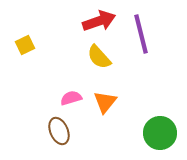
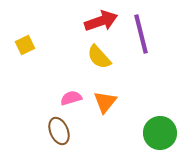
red arrow: moved 2 px right
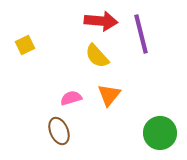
red arrow: rotated 24 degrees clockwise
yellow semicircle: moved 2 px left, 1 px up
orange triangle: moved 4 px right, 7 px up
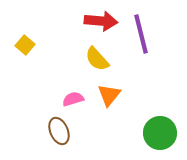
yellow square: rotated 24 degrees counterclockwise
yellow semicircle: moved 3 px down
pink semicircle: moved 2 px right, 1 px down
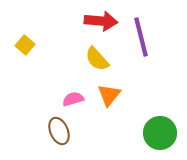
purple line: moved 3 px down
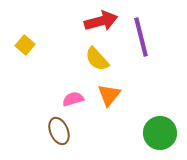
red arrow: rotated 20 degrees counterclockwise
